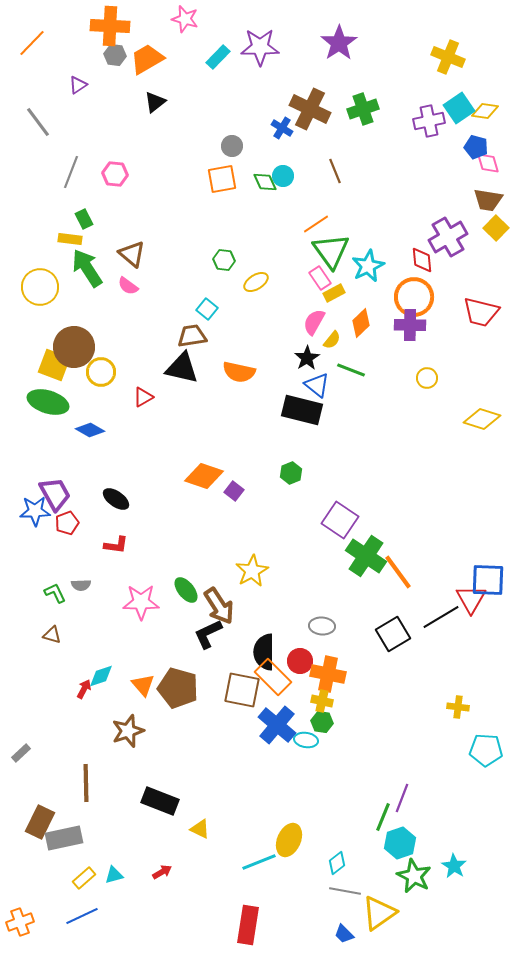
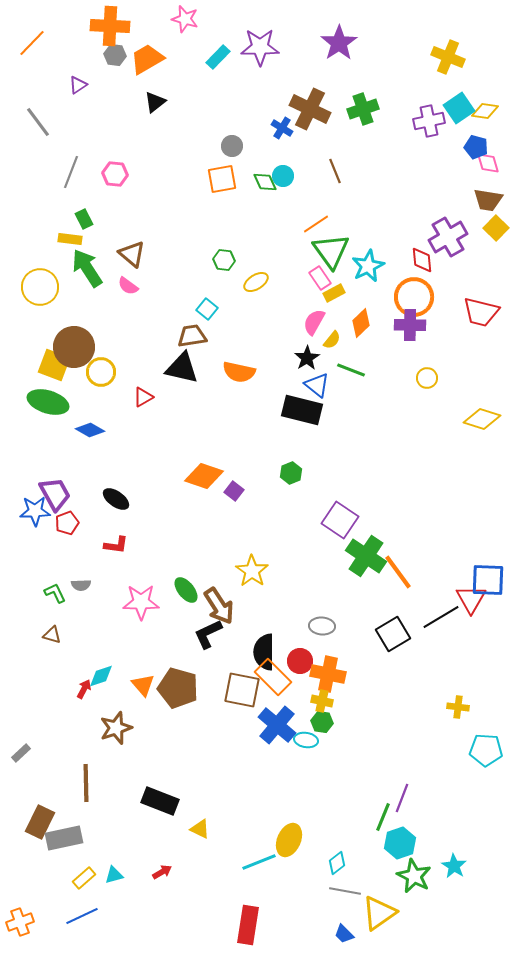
yellow star at (252, 571): rotated 8 degrees counterclockwise
brown star at (128, 731): moved 12 px left, 3 px up
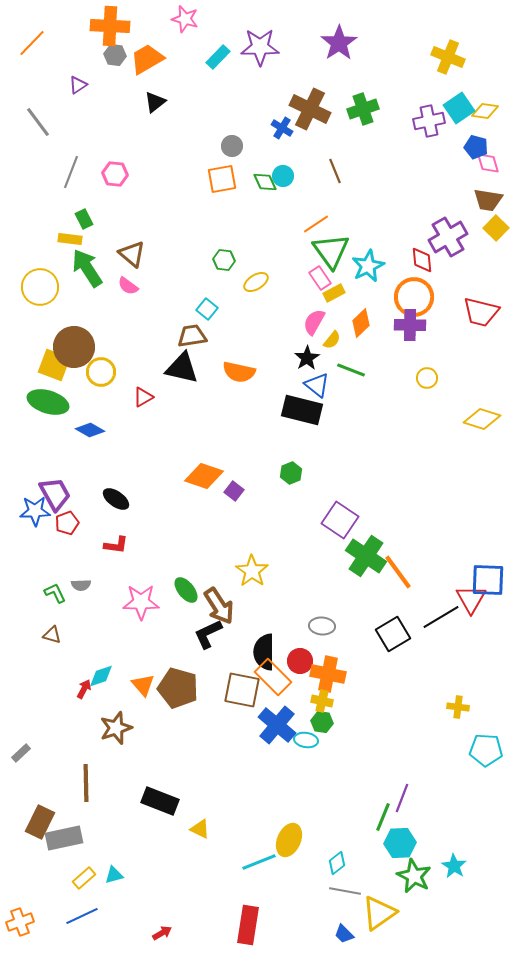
cyan hexagon at (400, 843): rotated 16 degrees clockwise
red arrow at (162, 872): moved 61 px down
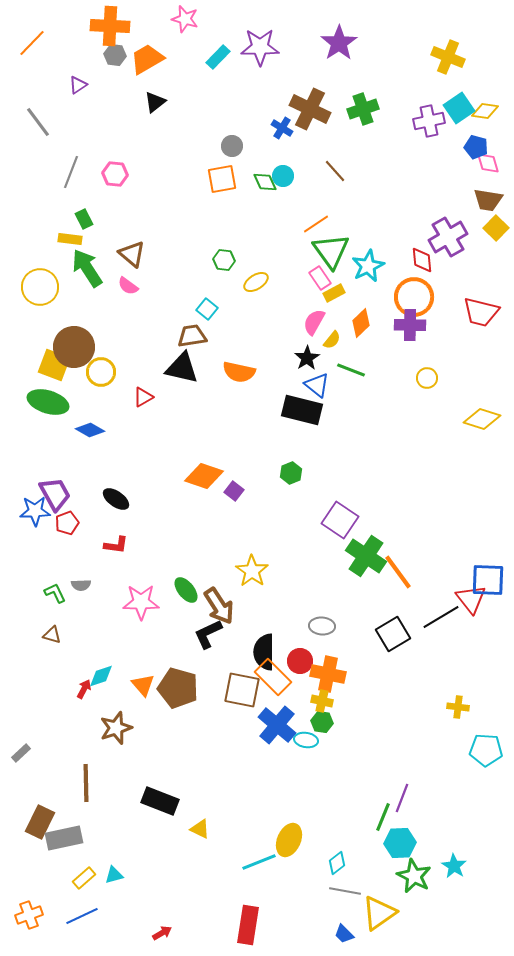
brown line at (335, 171): rotated 20 degrees counterclockwise
red triangle at (471, 599): rotated 8 degrees counterclockwise
orange cross at (20, 922): moved 9 px right, 7 px up
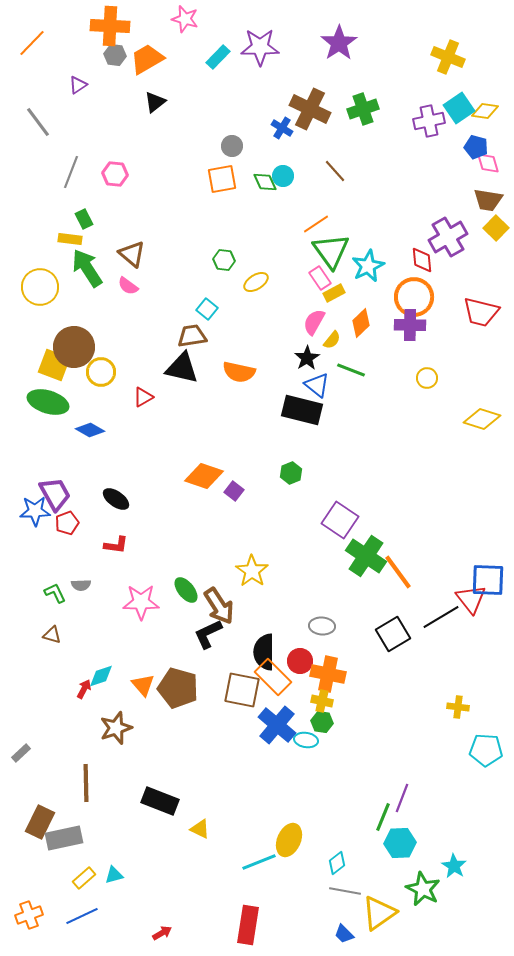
green star at (414, 876): moved 9 px right, 13 px down
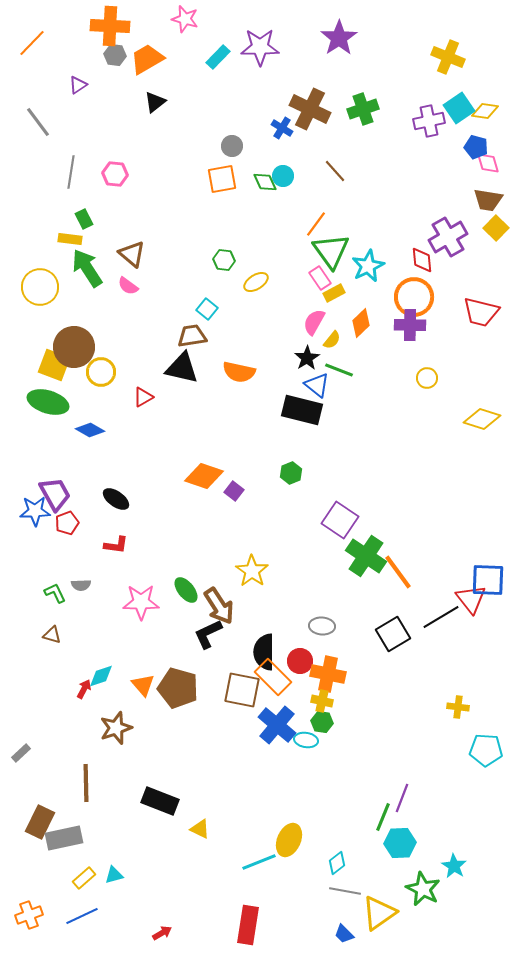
purple star at (339, 43): moved 5 px up
gray line at (71, 172): rotated 12 degrees counterclockwise
orange line at (316, 224): rotated 20 degrees counterclockwise
green line at (351, 370): moved 12 px left
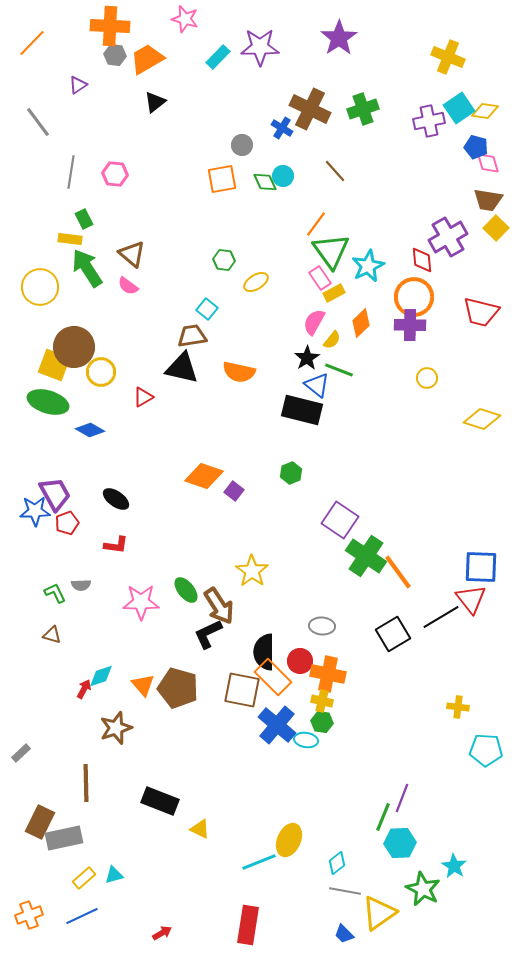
gray circle at (232, 146): moved 10 px right, 1 px up
blue square at (488, 580): moved 7 px left, 13 px up
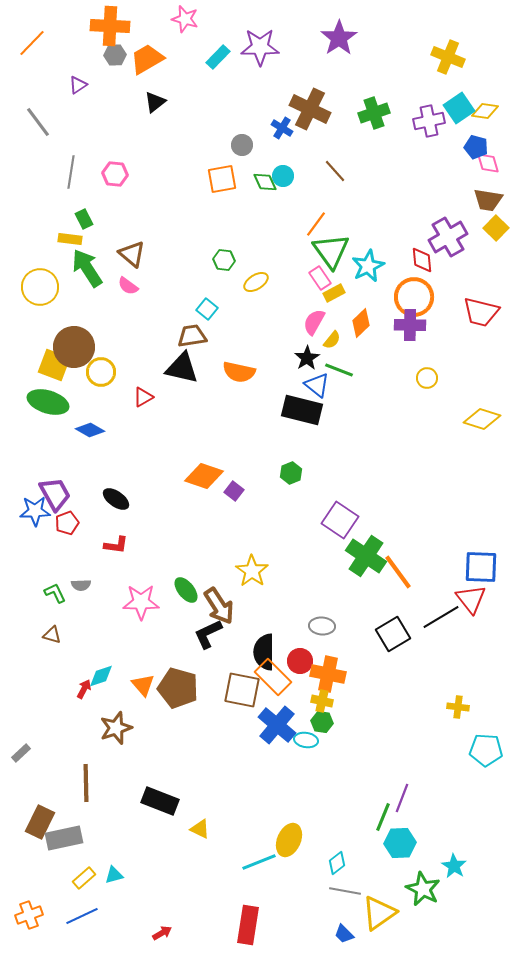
gray hexagon at (115, 55): rotated 10 degrees counterclockwise
green cross at (363, 109): moved 11 px right, 4 px down
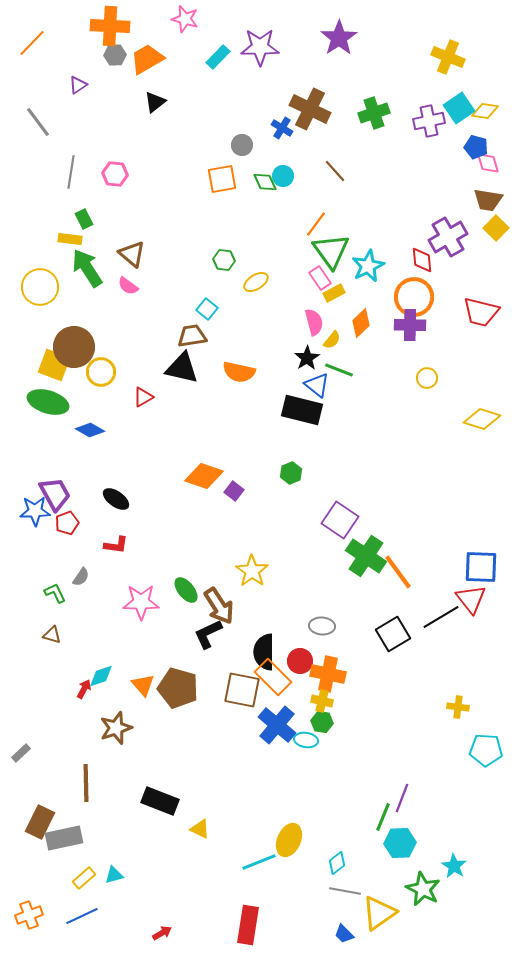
pink semicircle at (314, 322): rotated 136 degrees clockwise
gray semicircle at (81, 585): moved 8 px up; rotated 54 degrees counterclockwise
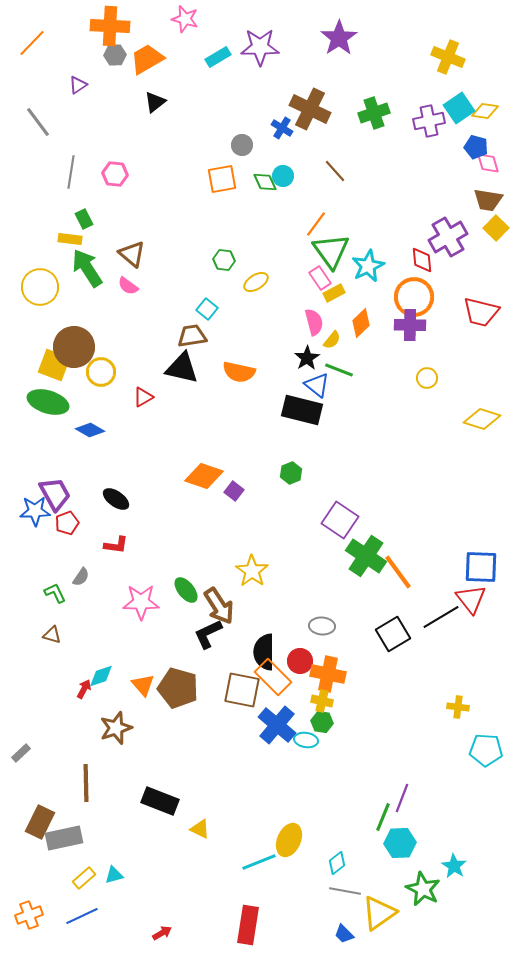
cyan rectangle at (218, 57): rotated 15 degrees clockwise
